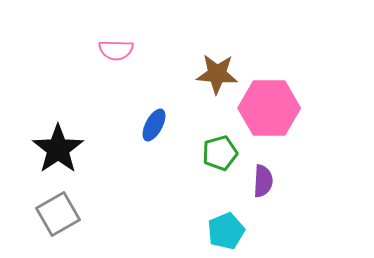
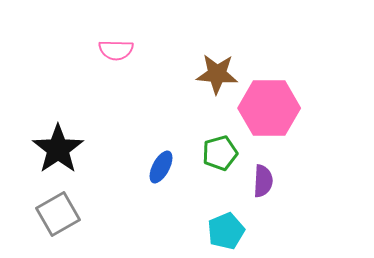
blue ellipse: moved 7 px right, 42 px down
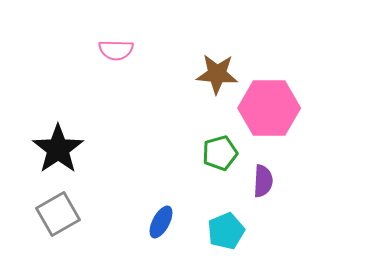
blue ellipse: moved 55 px down
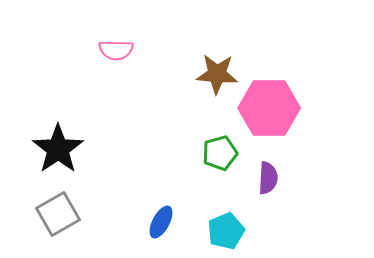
purple semicircle: moved 5 px right, 3 px up
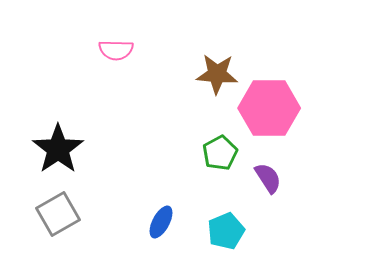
green pentagon: rotated 12 degrees counterclockwise
purple semicircle: rotated 36 degrees counterclockwise
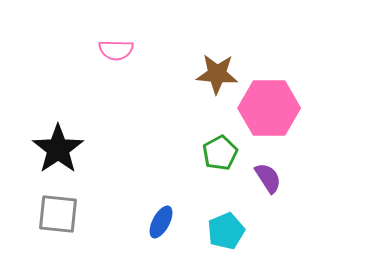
gray square: rotated 36 degrees clockwise
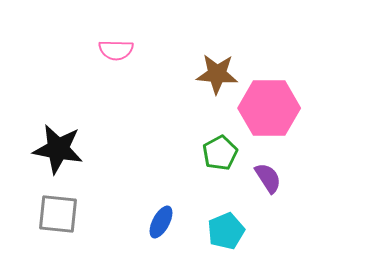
black star: rotated 27 degrees counterclockwise
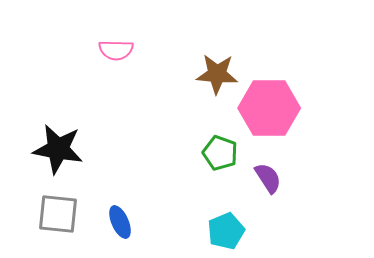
green pentagon: rotated 24 degrees counterclockwise
blue ellipse: moved 41 px left; rotated 52 degrees counterclockwise
